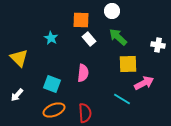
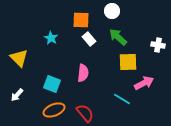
yellow square: moved 2 px up
red semicircle: rotated 36 degrees counterclockwise
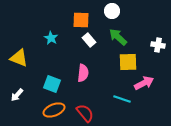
white rectangle: moved 1 px down
yellow triangle: rotated 24 degrees counterclockwise
cyan line: rotated 12 degrees counterclockwise
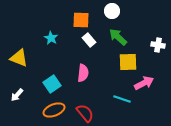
cyan square: rotated 36 degrees clockwise
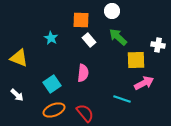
yellow square: moved 8 px right, 2 px up
white arrow: rotated 88 degrees counterclockwise
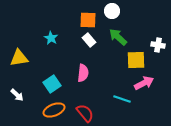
orange square: moved 7 px right
yellow triangle: rotated 30 degrees counterclockwise
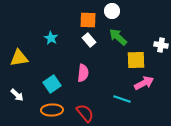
white cross: moved 3 px right
orange ellipse: moved 2 px left; rotated 20 degrees clockwise
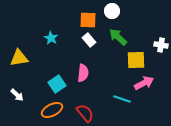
cyan square: moved 5 px right
orange ellipse: rotated 25 degrees counterclockwise
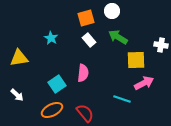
orange square: moved 2 px left, 2 px up; rotated 18 degrees counterclockwise
green arrow: rotated 12 degrees counterclockwise
